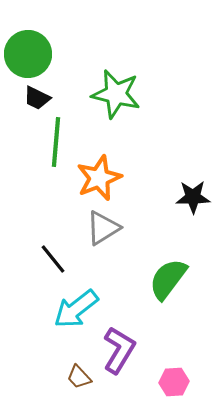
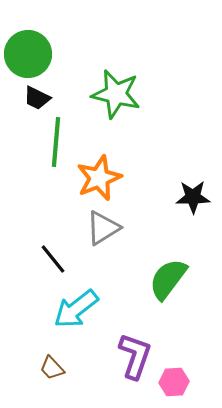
purple L-shape: moved 16 px right, 6 px down; rotated 12 degrees counterclockwise
brown trapezoid: moved 27 px left, 9 px up
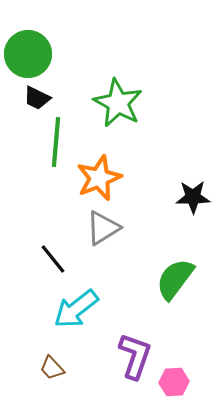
green star: moved 2 px right, 9 px down; rotated 15 degrees clockwise
green semicircle: moved 7 px right
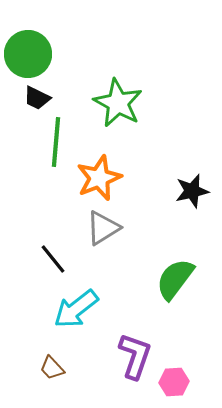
black star: moved 1 px left, 6 px up; rotated 12 degrees counterclockwise
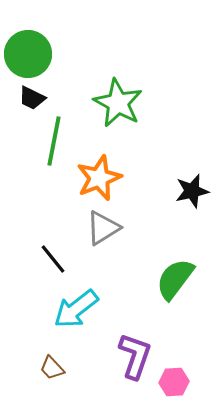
black trapezoid: moved 5 px left
green line: moved 2 px left, 1 px up; rotated 6 degrees clockwise
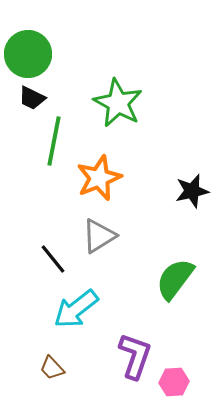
gray triangle: moved 4 px left, 8 px down
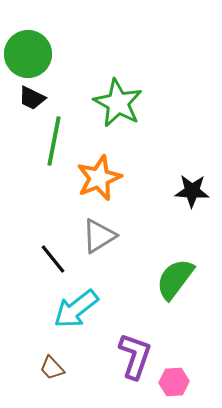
black star: rotated 16 degrees clockwise
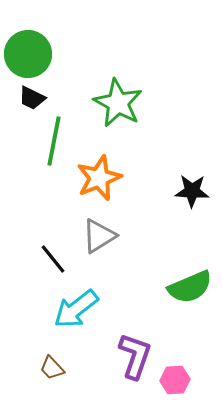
green semicircle: moved 15 px right, 8 px down; rotated 150 degrees counterclockwise
pink hexagon: moved 1 px right, 2 px up
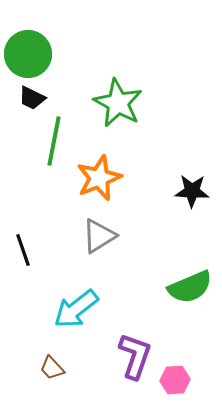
black line: moved 30 px left, 9 px up; rotated 20 degrees clockwise
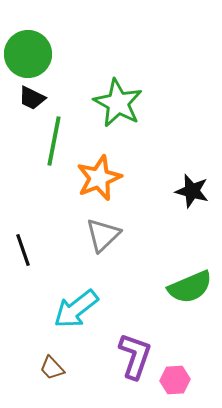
black star: rotated 12 degrees clockwise
gray triangle: moved 4 px right, 1 px up; rotated 12 degrees counterclockwise
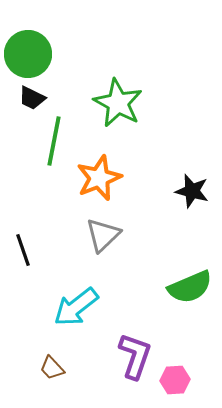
cyan arrow: moved 2 px up
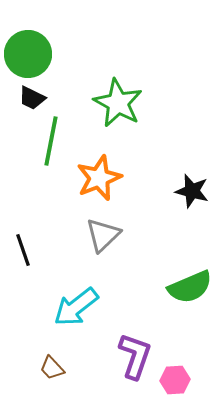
green line: moved 3 px left
